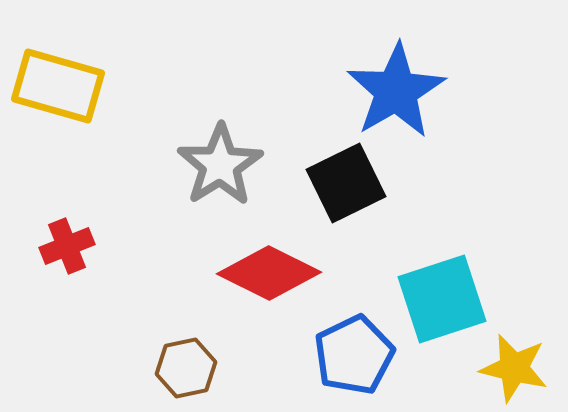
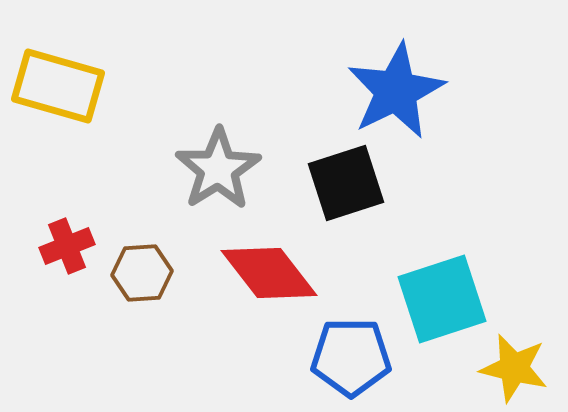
blue star: rotated 4 degrees clockwise
gray star: moved 2 px left, 4 px down
black square: rotated 8 degrees clockwise
red diamond: rotated 26 degrees clockwise
blue pentagon: moved 3 px left, 2 px down; rotated 26 degrees clockwise
brown hexagon: moved 44 px left, 95 px up; rotated 8 degrees clockwise
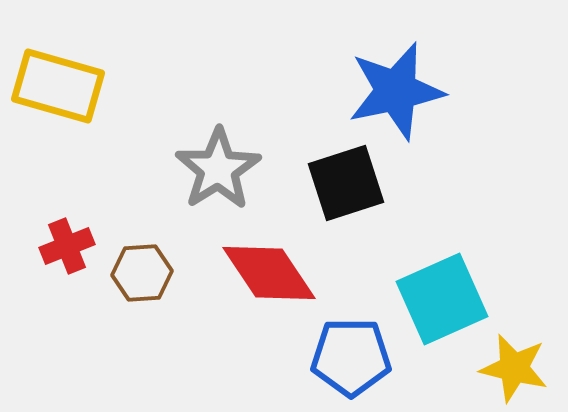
blue star: rotated 14 degrees clockwise
red diamond: rotated 4 degrees clockwise
cyan square: rotated 6 degrees counterclockwise
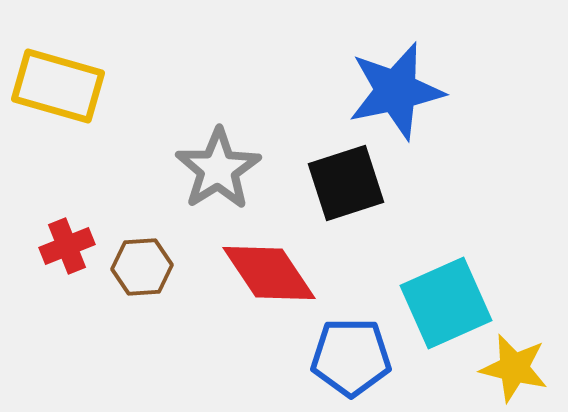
brown hexagon: moved 6 px up
cyan square: moved 4 px right, 4 px down
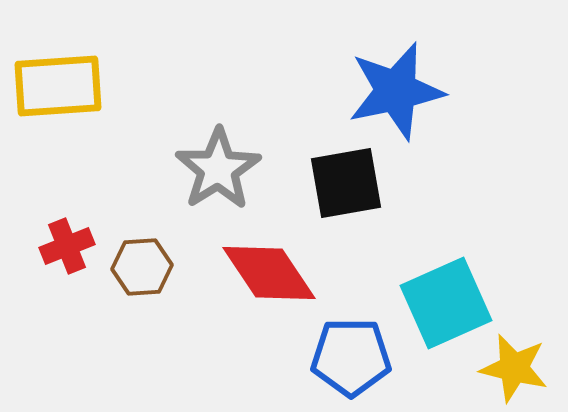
yellow rectangle: rotated 20 degrees counterclockwise
black square: rotated 8 degrees clockwise
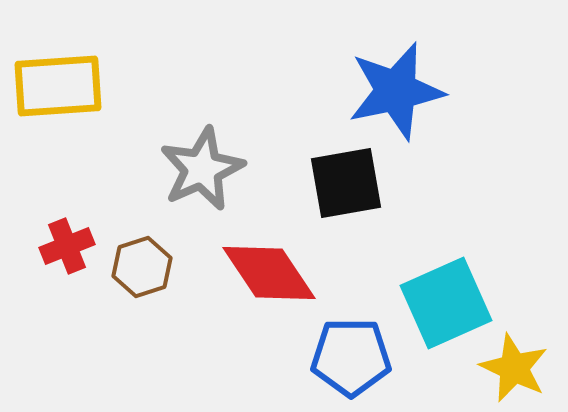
gray star: moved 16 px left; rotated 8 degrees clockwise
brown hexagon: rotated 14 degrees counterclockwise
yellow star: rotated 12 degrees clockwise
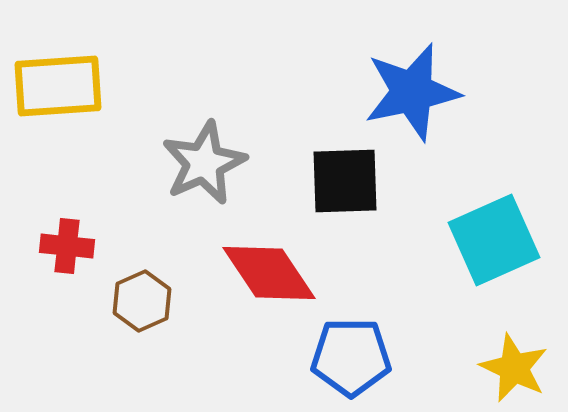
blue star: moved 16 px right, 1 px down
gray star: moved 2 px right, 6 px up
black square: moved 1 px left, 2 px up; rotated 8 degrees clockwise
red cross: rotated 28 degrees clockwise
brown hexagon: moved 34 px down; rotated 6 degrees counterclockwise
cyan square: moved 48 px right, 63 px up
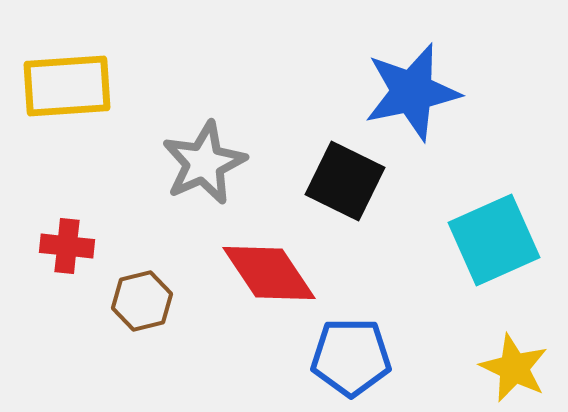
yellow rectangle: moved 9 px right
black square: rotated 28 degrees clockwise
brown hexagon: rotated 10 degrees clockwise
